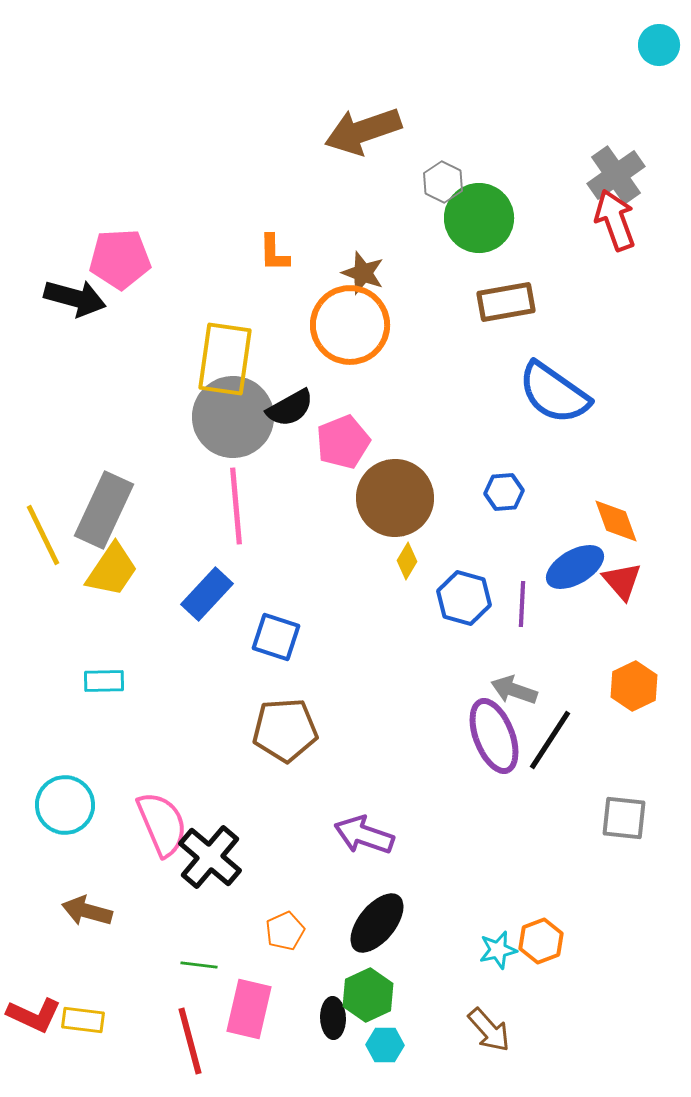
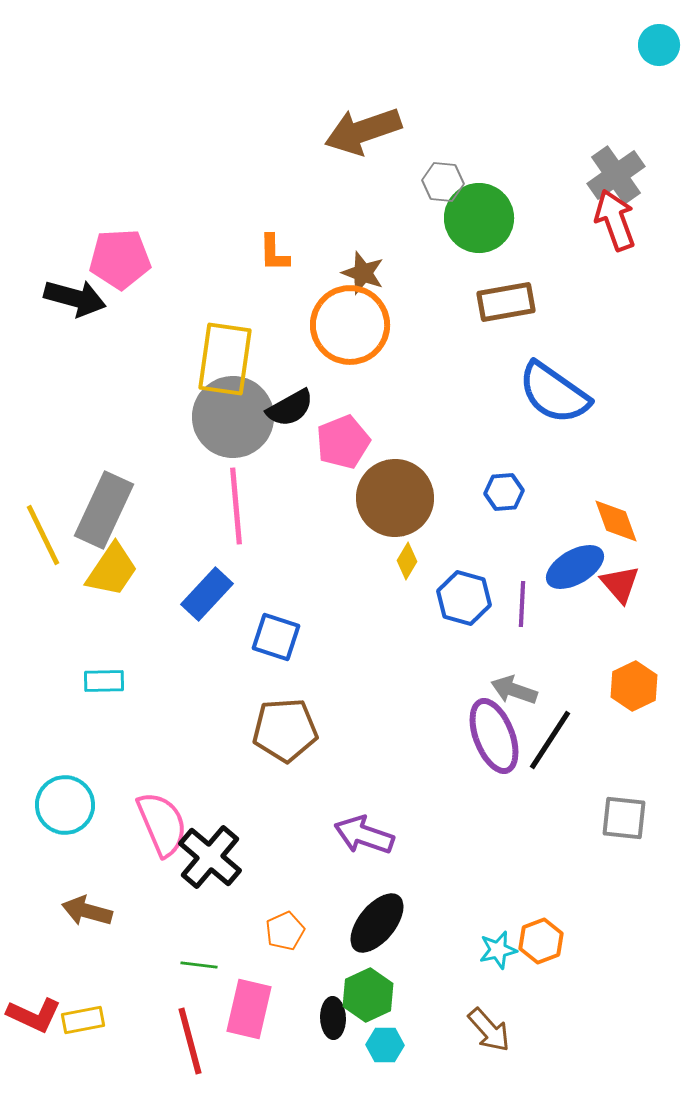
gray hexagon at (443, 182): rotated 21 degrees counterclockwise
red triangle at (622, 581): moved 2 px left, 3 px down
yellow rectangle at (83, 1020): rotated 18 degrees counterclockwise
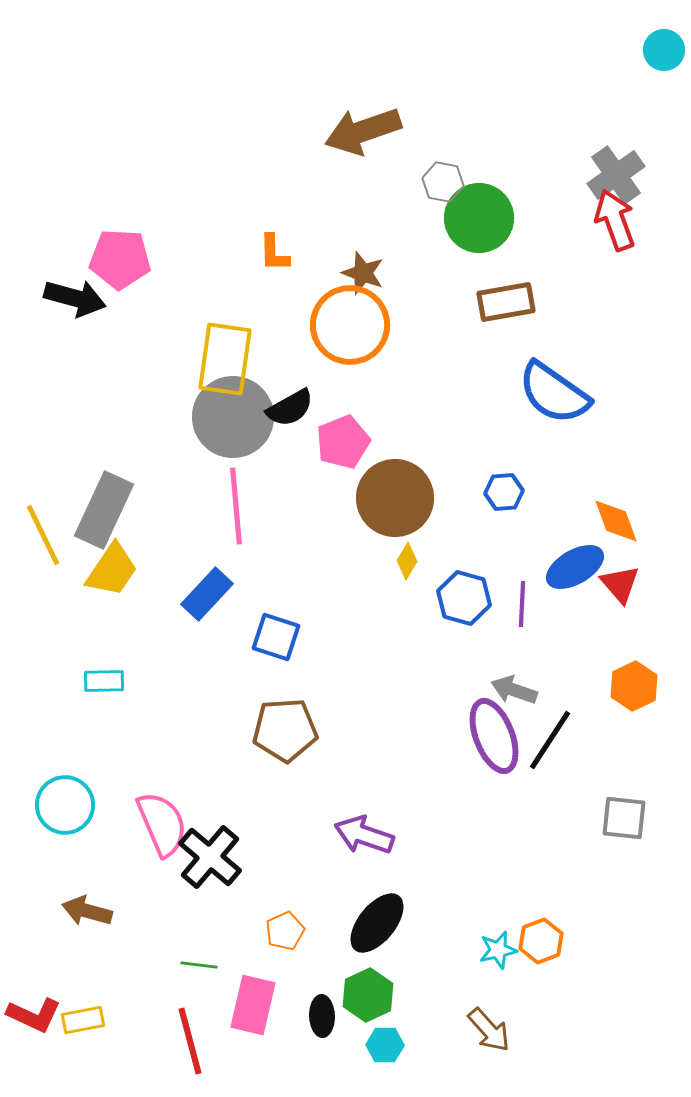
cyan circle at (659, 45): moved 5 px right, 5 px down
gray hexagon at (443, 182): rotated 6 degrees clockwise
pink pentagon at (120, 259): rotated 6 degrees clockwise
pink rectangle at (249, 1009): moved 4 px right, 4 px up
black ellipse at (333, 1018): moved 11 px left, 2 px up
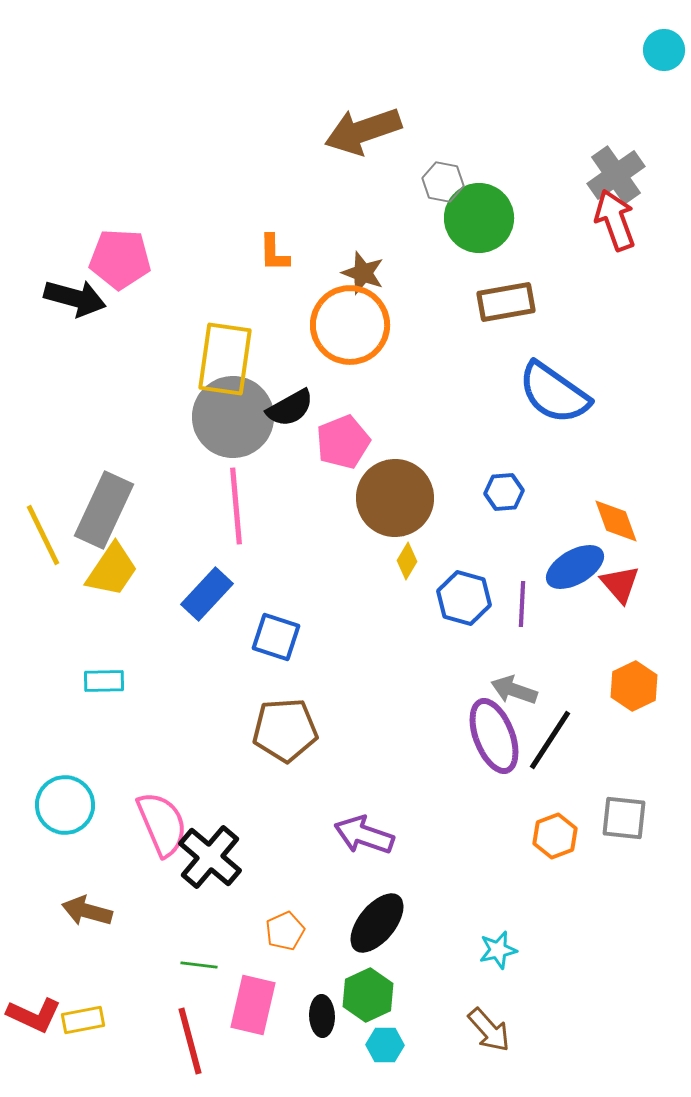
orange hexagon at (541, 941): moved 14 px right, 105 px up
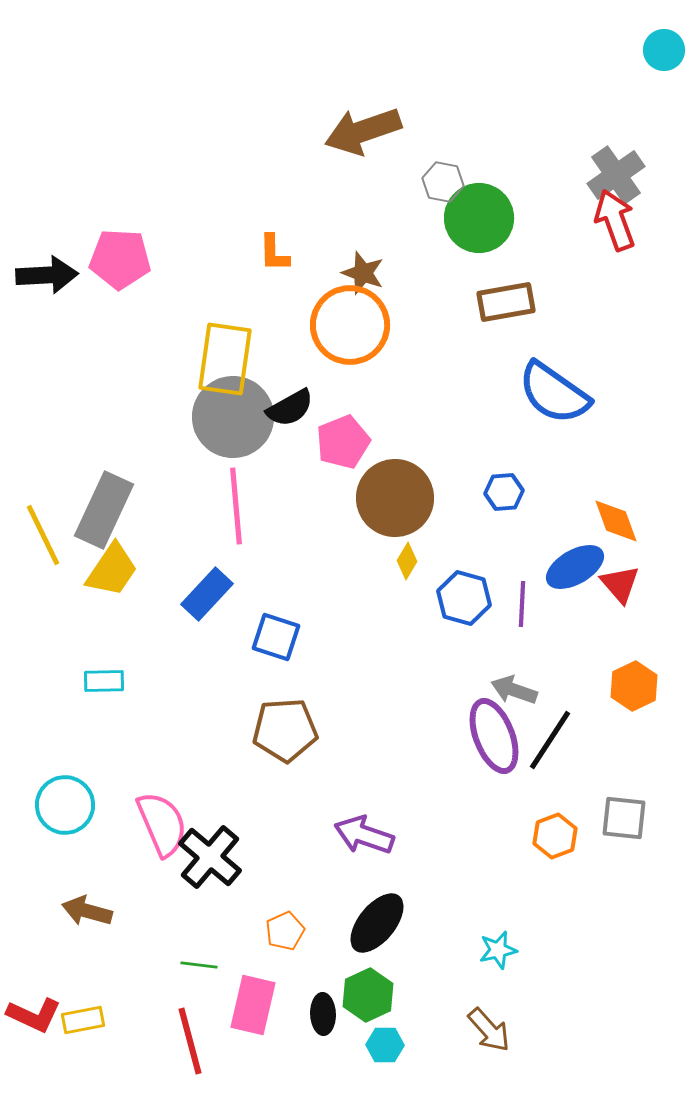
black arrow at (75, 298): moved 28 px left, 23 px up; rotated 18 degrees counterclockwise
black ellipse at (322, 1016): moved 1 px right, 2 px up
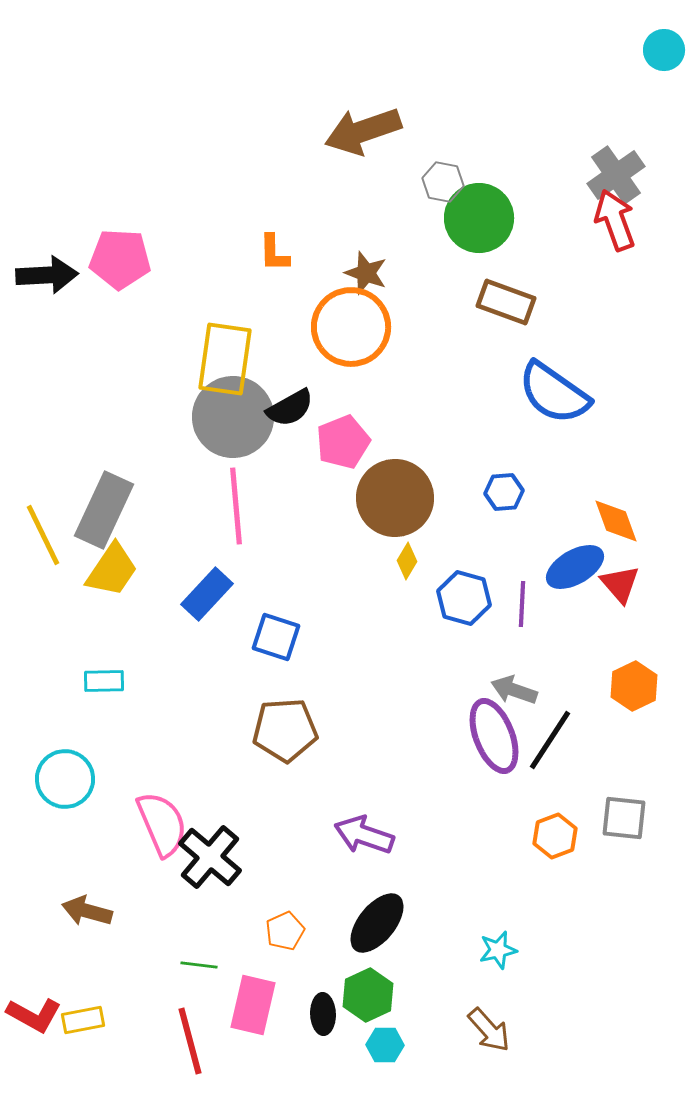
brown star at (363, 273): moved 3 px right
brown rectangle at (506, 302): rotated 30 degrees clockwise
orange circle at (350, 325): moved 1 px right, 2 px down
cyan circle at (65, 805): moved 26 px up
red L-shape at (34, 1015): rotated 4 degrees clockwise
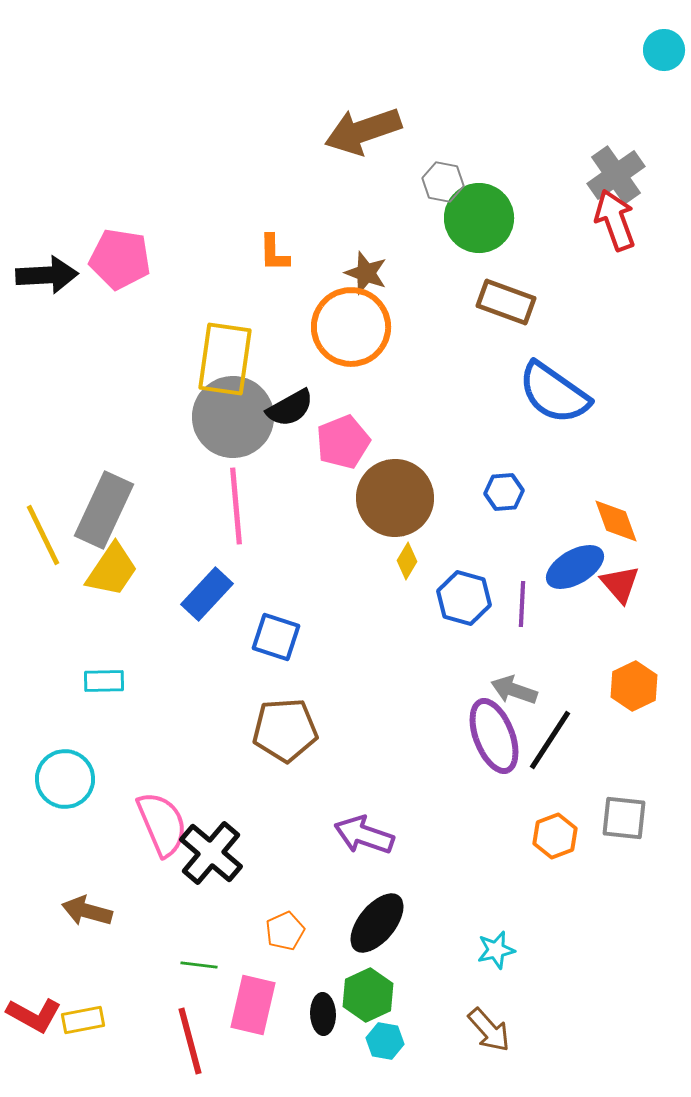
pink pentagon at (120, 259): rotated 6 degrees clockwise
black cross at (210, 857): moved 1 px right, 4 px up
cyan star at (498, 950): moved 2 px left
cyan hexagon at (385, 1045): moved 4 px up; rotated 9 degrees clockwise
